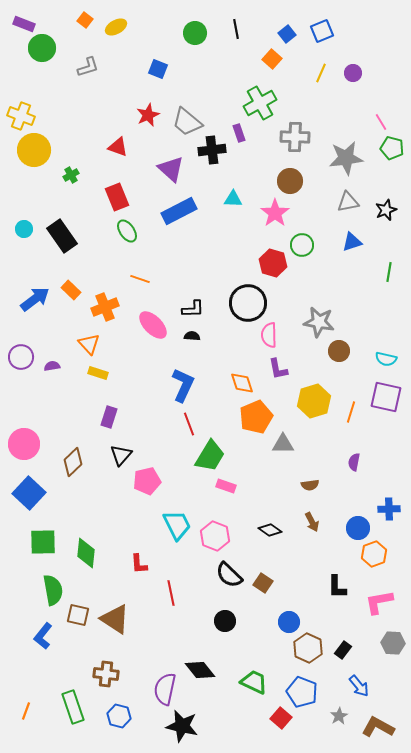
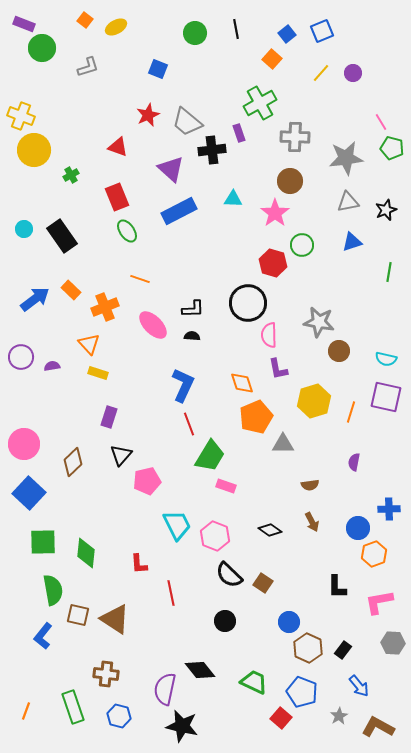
yellow line at (321, 73): rotated 18 degrees clockwise
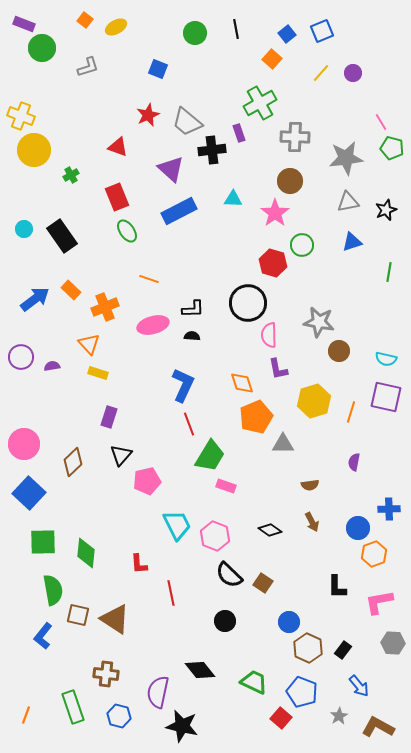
orange line at (140, 279): moved 9 px right
pink ellipse at (153, 325): rotated 60 degrees counterclockwise
purple semicircle at (165, 689): moved 7 px left, 3 px down
orange line at (26, 711): moved 4 px down
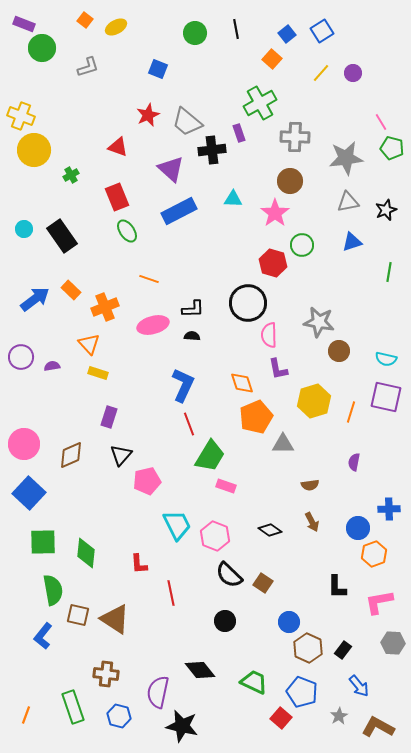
blue square at (322, 31): rotated 10 degrees counterclockwise
brown diamond at (73, 462): moved 2 px left, 7 px up; rotated 20 degrees clockwise
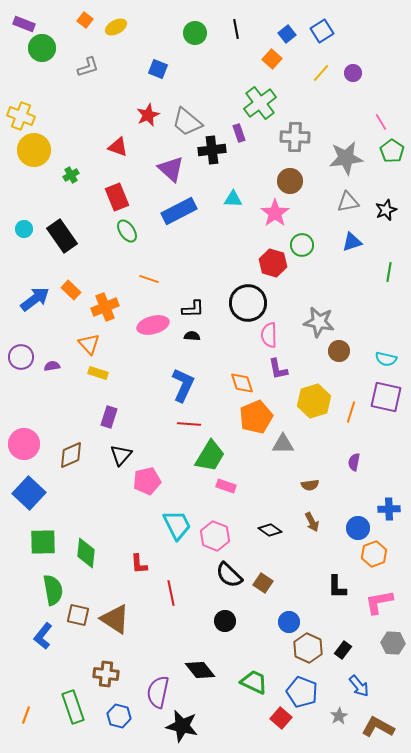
green cross at (260, 103): rotated 8 degrees counterclockwise
green pentagon at (392, 148): moved 3 px down; rotated 20 degrees clockwise
red line at (189, 424): rotated 65 degrees counterclockwise
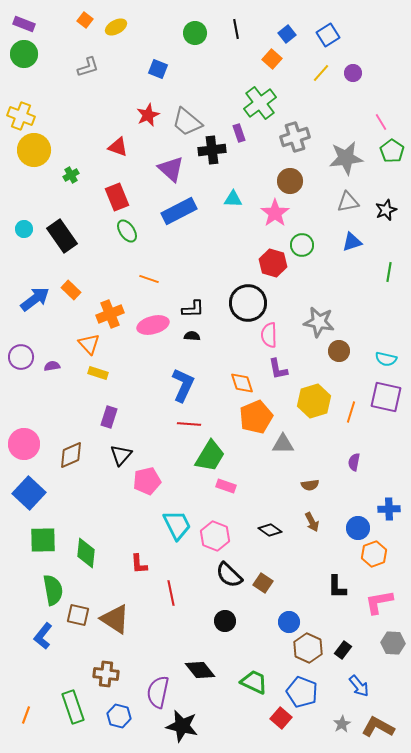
blue square at (322, 31): moved 6 px right, 4 px down
green circle at (42, 48): moved 18 px left, 6 px down
gray cross at (295, 137): rotated 20 degrees counterclockwise
orange cross at (105, 307): moved 5 px right, 7 px down
green square at (43, 542): moved 2 px up
gray star at (339, 716): moved 3 px right, 8 px down
